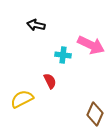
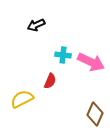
black arrow: rotated 36 degrees counterclockwise
pink arrow: moved 17 px down
red semicircle: rotated 49 degrees clockwise
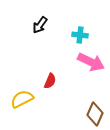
black arrow: moved 4 px right; rotated 30 degrees counterclockwise
cyan cross: moved 17 px right, 20 px up
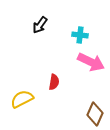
red semicircle: moved 4 px right, 1 px down; rotated 14 degrees counterclockwise
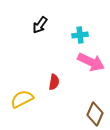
cyan cross: rotated 14 degrees counterclockwise
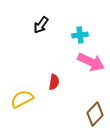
black arrow: moved 1 px right
brown diamond: rotated 20 degrees clockwise
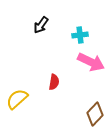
yellow semicircle: moved 5 px left; rotated 15 degrees counterclockwise
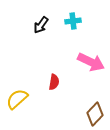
cyan cross: moved 7 px left, 14 px up
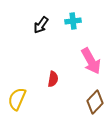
pink arrow: moved 1 px up; rotated 36 degrees clockwise
red semicircle: moved 1 px left, 3 px up
yellow semicircle: rotated 25 degrees counterclockwise
brown diamond: moved 12 px up
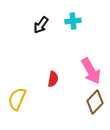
pink arrow: moved 10 px down
